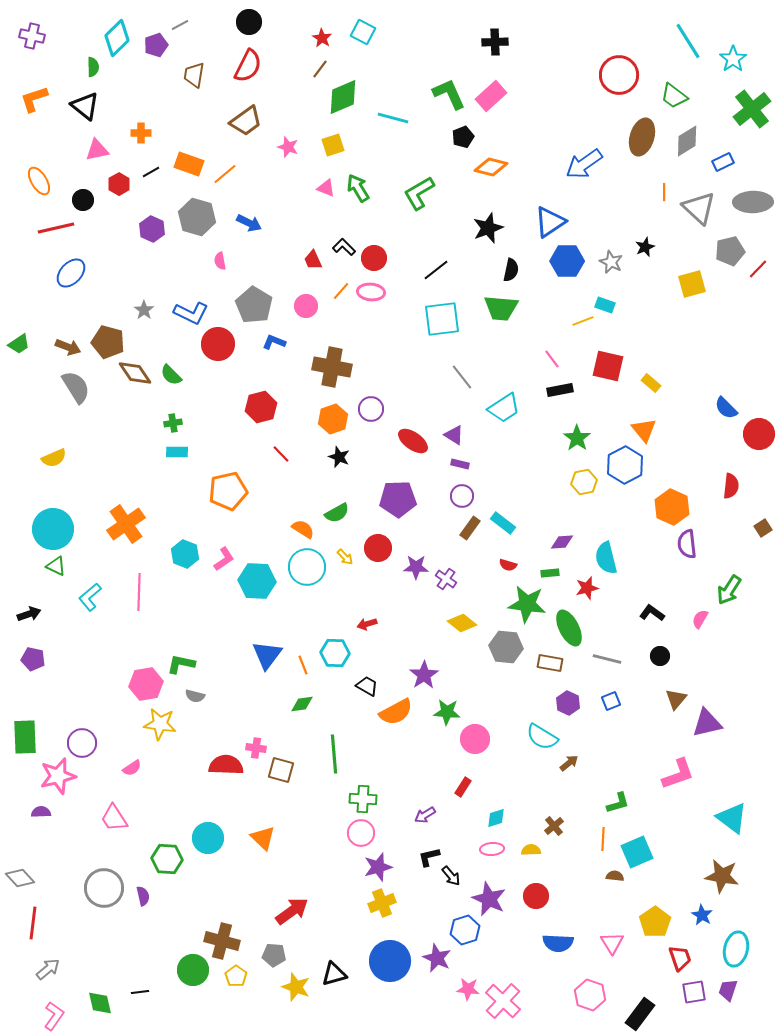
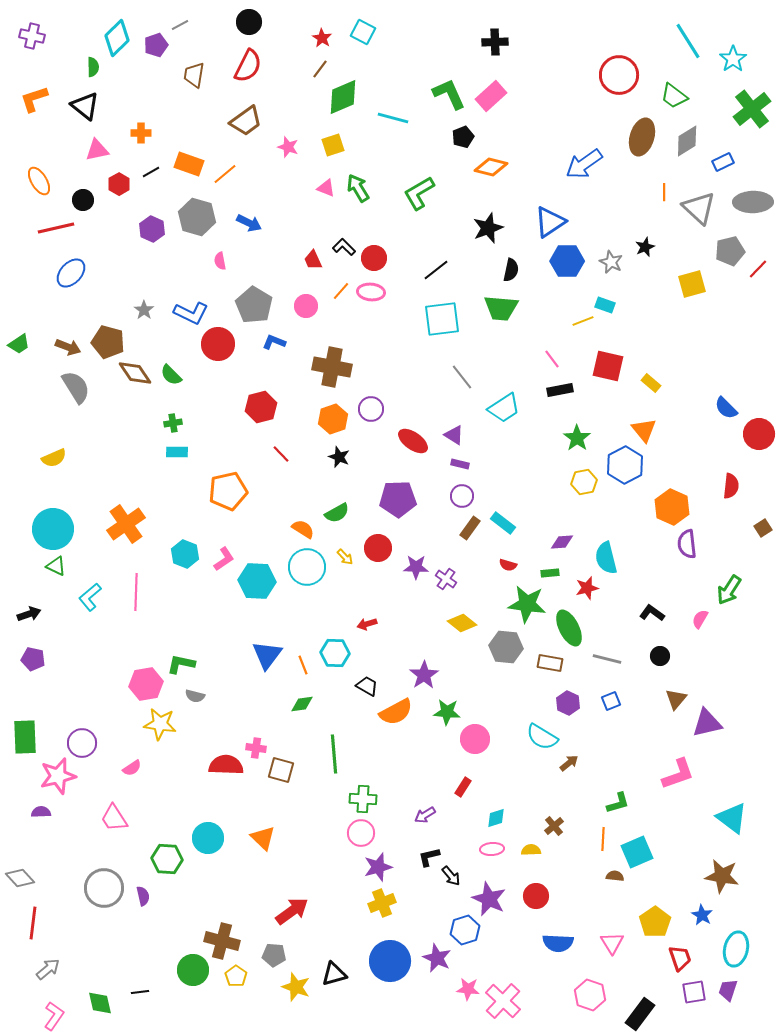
pink line at (139, 592): moved 3 px left
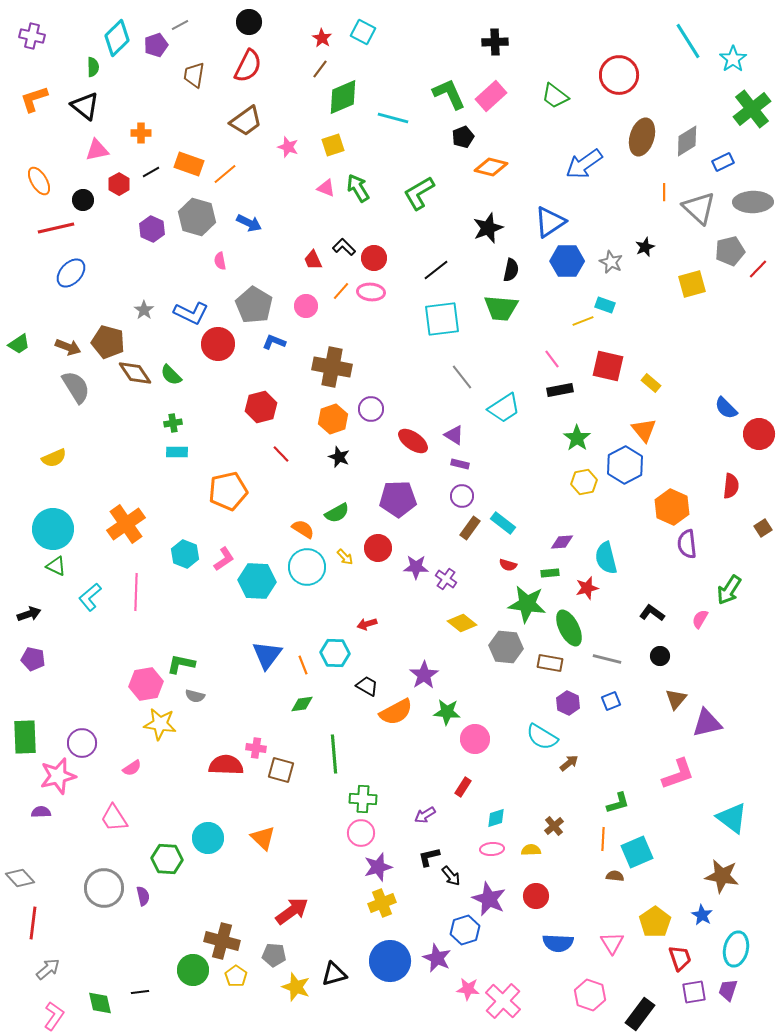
green trapezoid at (674, 96): moved 119 px left
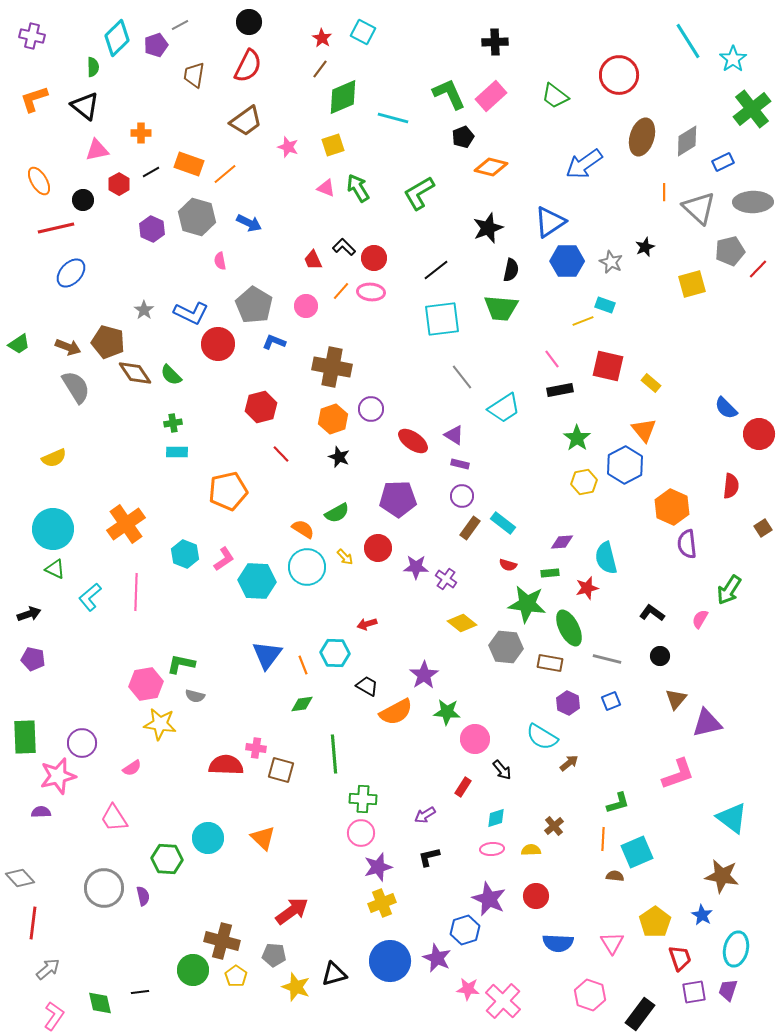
green triangle at (56, 566): moved 1 px left, 3 px down
black arrow at (451, 876): moved 51 px right, 106 px up
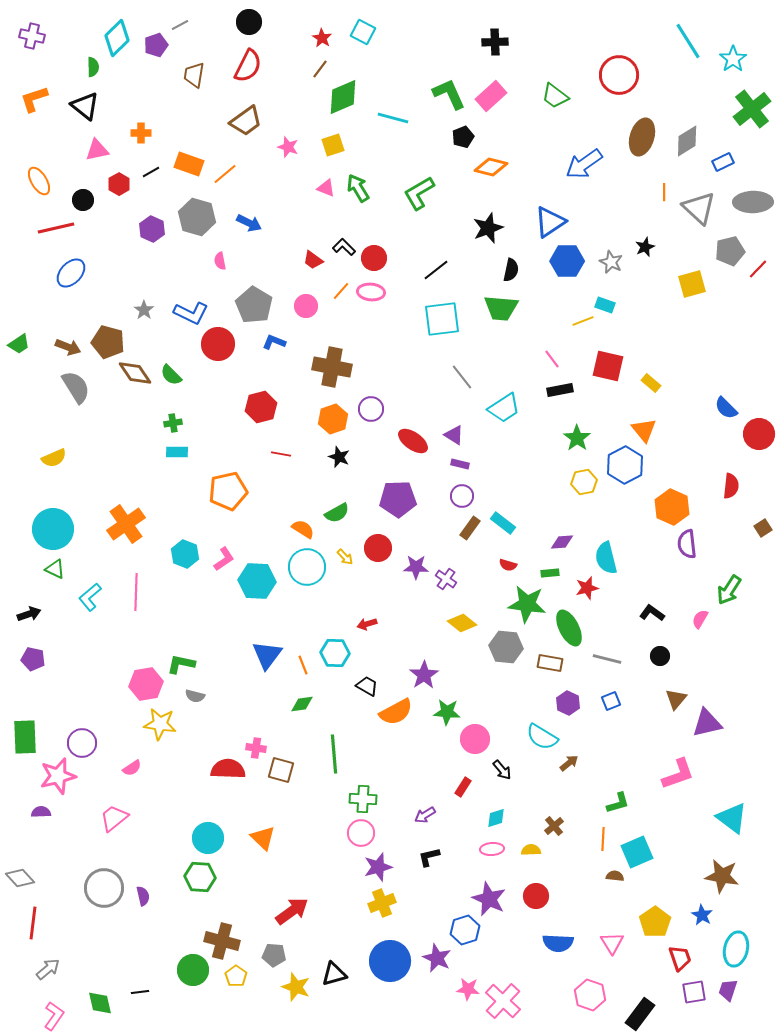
red trapezoid at (313, 260): rotated 30 degrees counterclockwise
red line at (281, 454): rotated 36 degrees counterclockwise
red semicircle at (226, 765): moved 2 px right, 4 px down
pink trapezoid at (114, 818): rotated 84 degrees clockwise
green hexagon at (167, 859): moved 33 px right, 18 px down
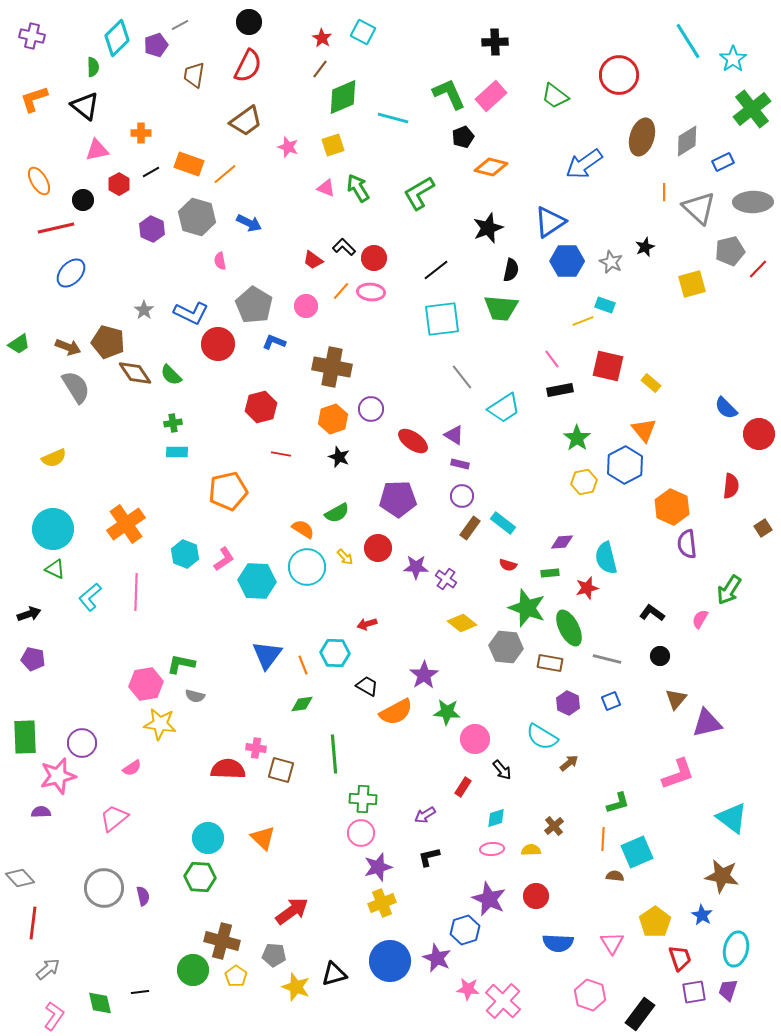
green star at (527, 604): moved 4 px down; rotated 12 degrees clockwise
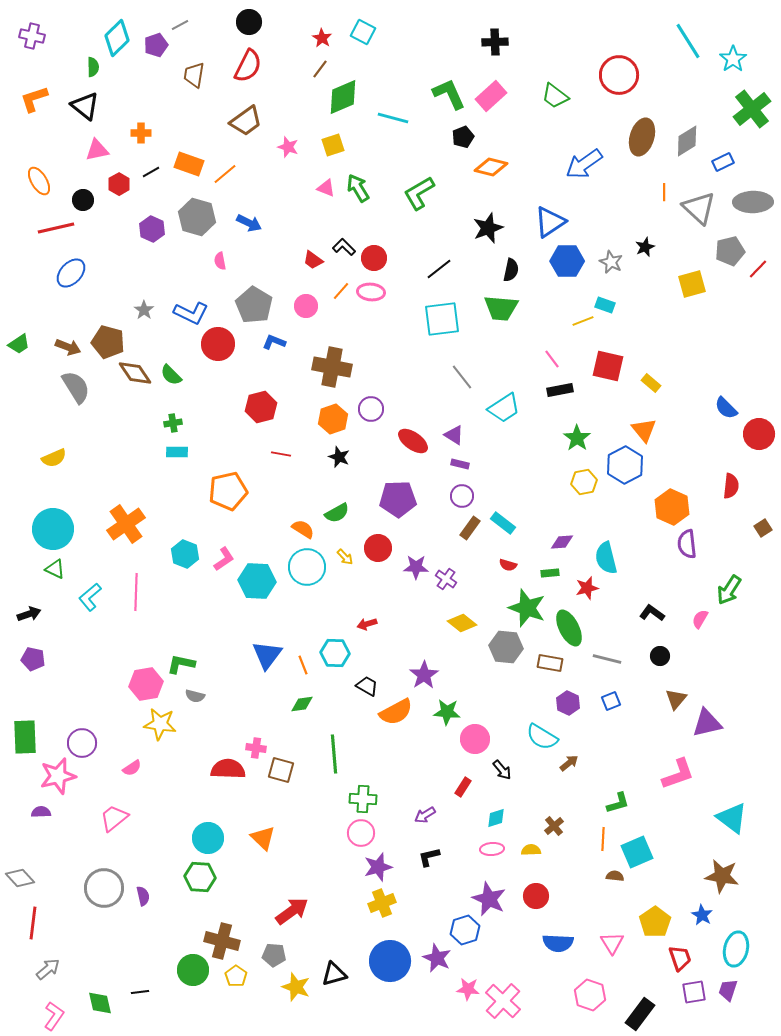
black line at (436, 270): moved 3 px right, 1 px up
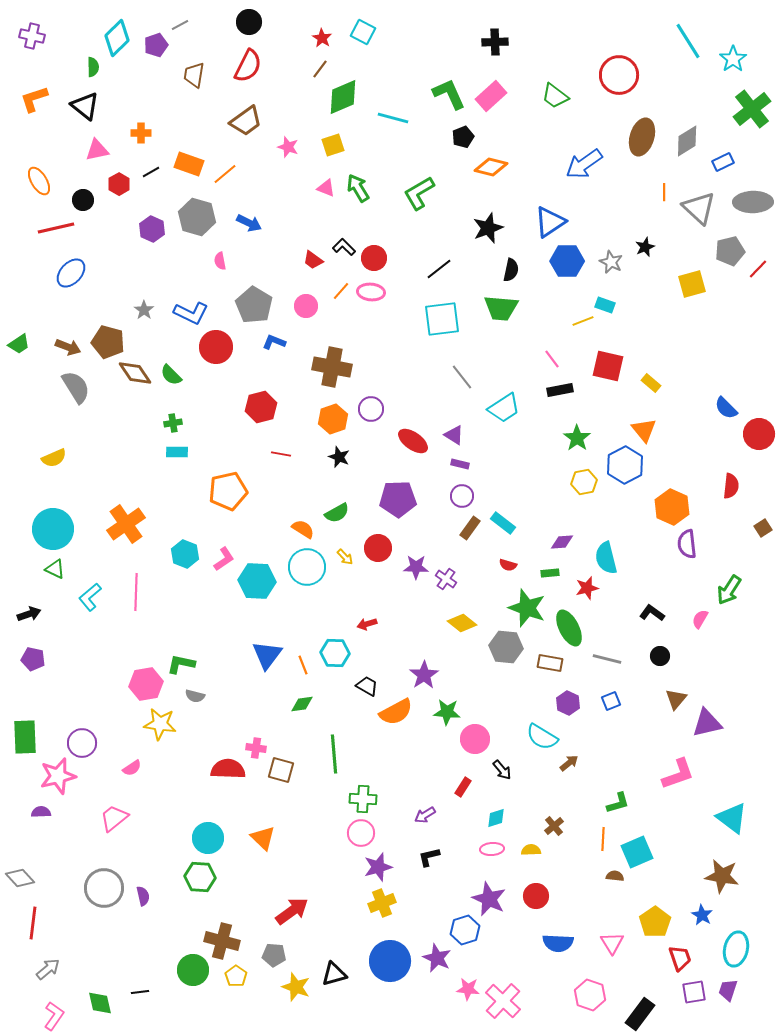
red circle at (218, 344): moved 2 px left, 3 px down
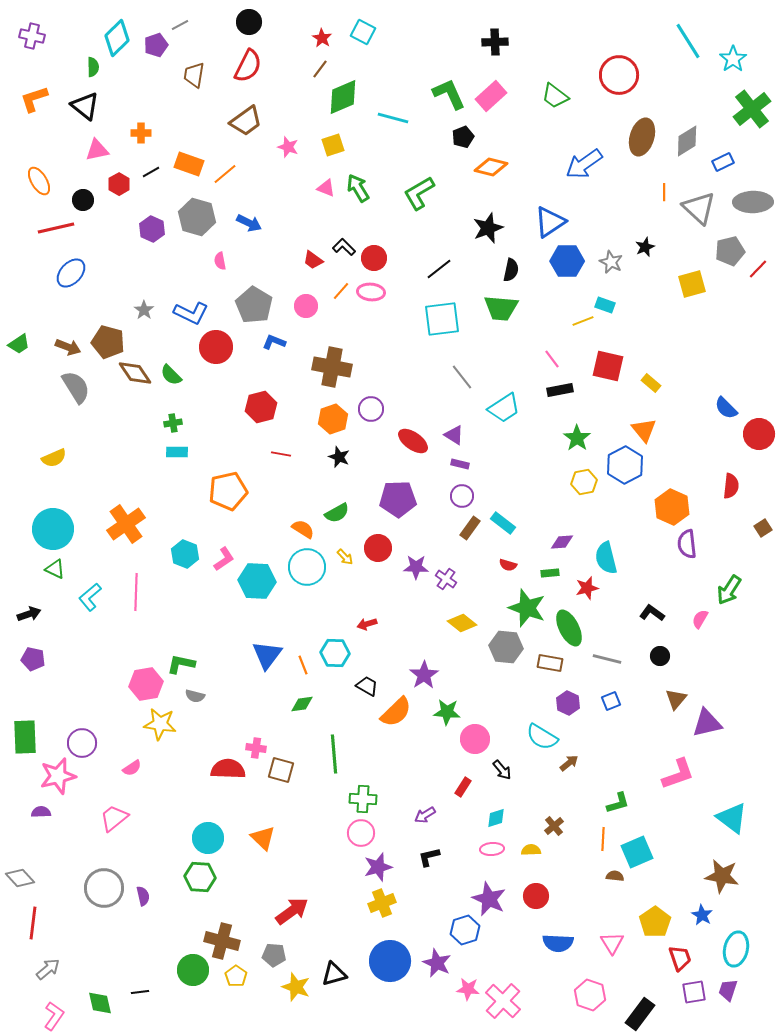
orange semicircle at (396, 712): rotated 16 degrees counterclockwise
purple star at (437, 958): moved 5 px down
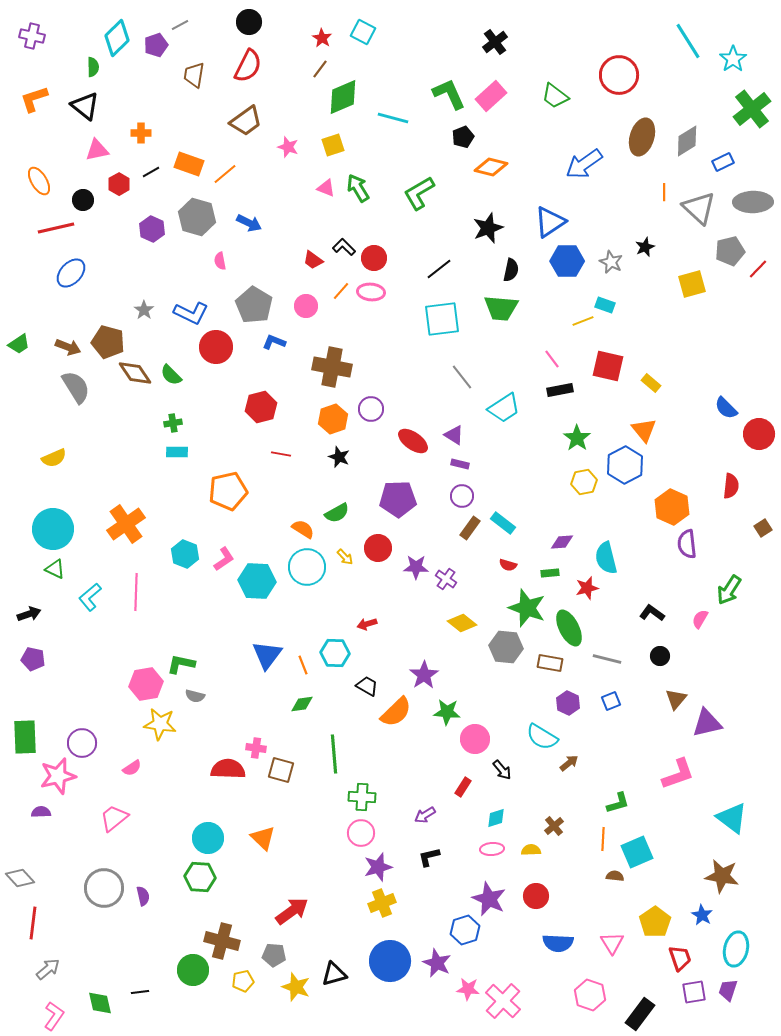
black cross at (495, 42): rotated 35 degrees counterclockwise
green cross at (363, 799): moved 1 px left, 2 px up
yellow pentagon at (236, 976): moved 7 px right, 5 px down; rotated 25 degrees clockwise
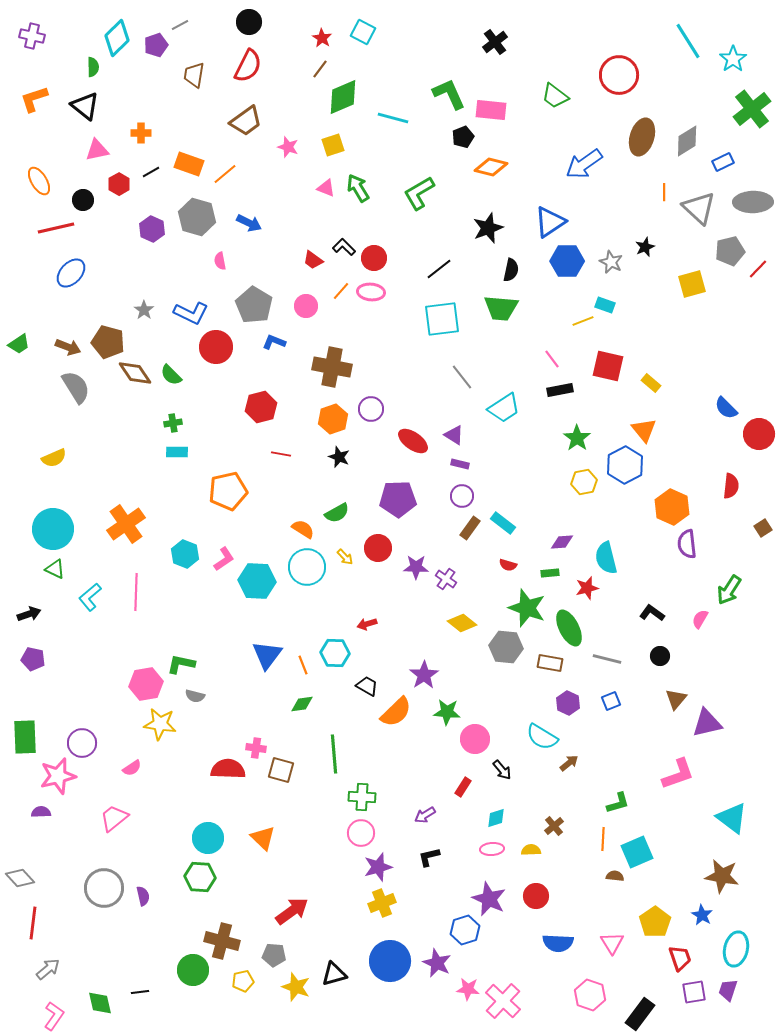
pink rectangle at (491, 96): moved 14 px down; rotated 48 degrees clockwise
